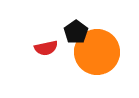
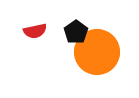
red semicircle: moved 11 px left, 17 px up
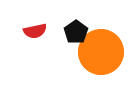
orange circle: moved 4 px right
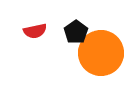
orange circle: moved 1 px down
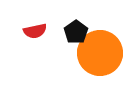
orange circle: moved 1 px left
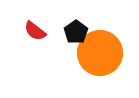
red semicircle: rotated 50 degrees clockwise
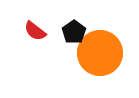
black pentagon: moved 2 px left
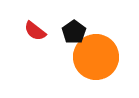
orange circle: moved 4 px left, 4 px down
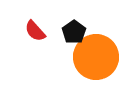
red semicircle: rotated 10 degrees clockwise
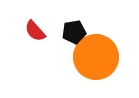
black pentagon: rotated 25 degrees clockwise
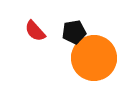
orange circle: moved 2 px left, 1 px down
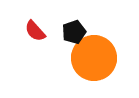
black pentagon: rotated 10 degrees counterclockwise
